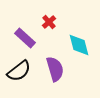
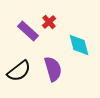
purple rectangle: moved 3 px right, 7 px up
purple semicircle: moved 2 px left
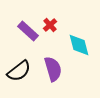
red cross: moved 1 px right, 3 px down
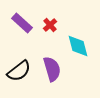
purple rectangle: moved 6 px left, 8 px up
cyan diamond: moved 1 px left, 1 px down
purple semicircle: moved 1 px left
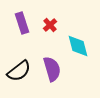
purple rectangle: rotated 30 degrees clockwise
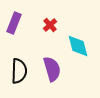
purple rectangle: moved 8 px left; rotated 40 degrees clockwise
black semicircle: rotated 50 degrees counterclockwise
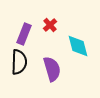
purple rectangle: moved 10 px right, 11 px down
black semicircle: moved 9 px up
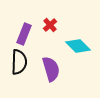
cyan diamond: rotated 30 degrees counterclockwise
purple semicircle: moved 1 px left
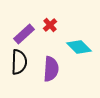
purple rectangle: rotated 25 degrees clockwise
cyan diamond: moved 1 px right, 1 px down
purple semicircle: rotated 20 degrees clockwise
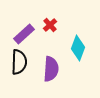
cyan diamond: moved 1 px left, 1 px down; rotated 65 degrees clockwise
